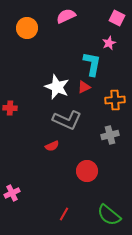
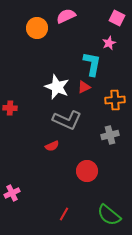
orange circle: moved 10 px right
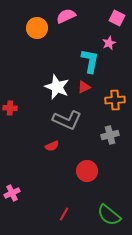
cyan L-shape: moved 2 px left, 3 px up
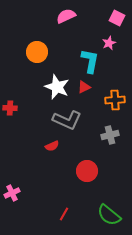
orange circle: moved 24 px down
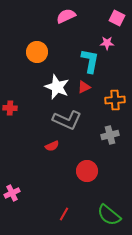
pink star: moved 2 px left; rotated 24 degrees clockwise
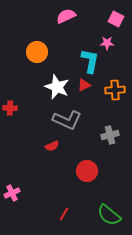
pink square: moved 1 px left, 1 px down
red triangle: moved 2 px up
orange cross: moved 10 px up
